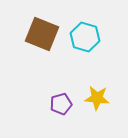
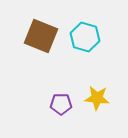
brown square: moved 1 px left, 2 px down
purple pentagon: rotated 15 degrees clockwise
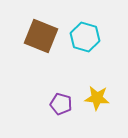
purple pentagon: rotated 15 degrees clockwise
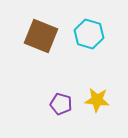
cyan hexagon: moved 4 px right, 3 px up
yellow star: moved 2 px down
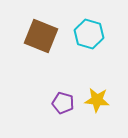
purple pentagon: moved 2 px right, 1 px up
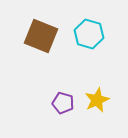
yellow star: rotated 30 degrees counterclockwise
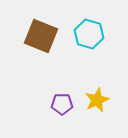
purple pentagon: moved 1 px left, 1 px down; rotated 15 degrees counterclockwise
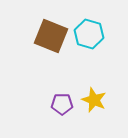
brown square: moved 10 px right
yellow star: moved 3 px left; rotated 25 degrees counterclockwise
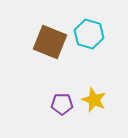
brown square: moved 1 px left, 6 px down
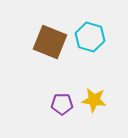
cyan hexagon: moved 1 px right, 3 px down
yellow star: rotated 15 degrees counterclockwise
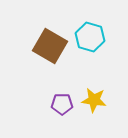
brown square: moved 4 px down; rotated 8 degrees clockwise
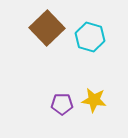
brown square: moved 3 px left, 18 px up; rotated 16 degrees clockwise
